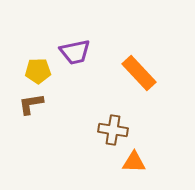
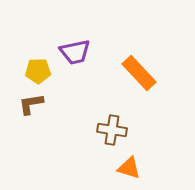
brown cross: moved 1 px left
orange triangle: moved 5 px left, 6 px down; rotated 15 degrees clockwise
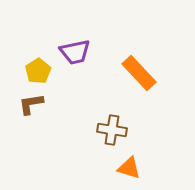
yellow pentagon: rotated 30 degrees counterclockwise
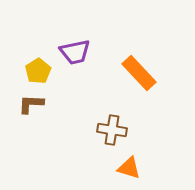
brown L-shape: rotated 12 degrees clockwise
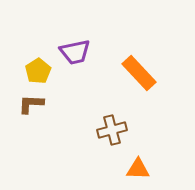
brown cross: rotated 24 degrees counterclockwise
orange triangle: moved 9 px right, 1 px down; rotated 15 degrees counterclockwise
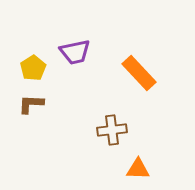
yellow pentagon: moved 5 px left, 3 px up
brown cross: rotated 8 degrees clockwise
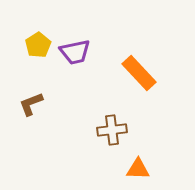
yellow pentagon: moved 5 px right, 23 px up
brown L-shape: rotated 24 degrees counterclockwise
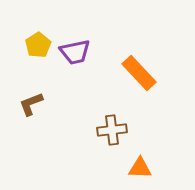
orange triangle: moved 2 px right, 1 px up
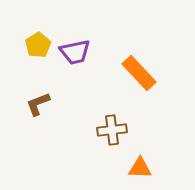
brown L-shape: moved 7 px right
